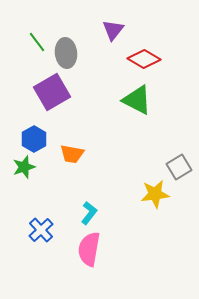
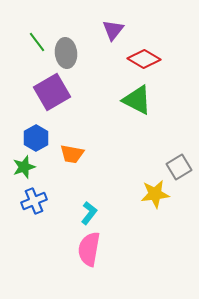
blue hexagon: moved 2 px right, 1 px up
blue cross: moved 7 px left, 29 px up; rotated 20 degrees clockwise
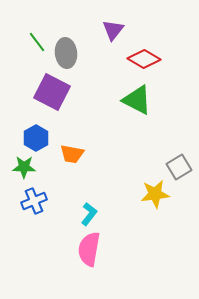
purple square: rotated 33 degrees counterclockwise
green star: rotated 20 degrees clockwise
cyan L-shape: moved 1 px down
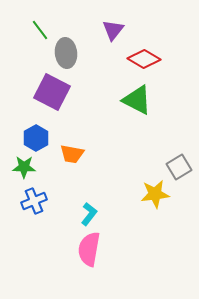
green line: moved 3 px right, 12 px up
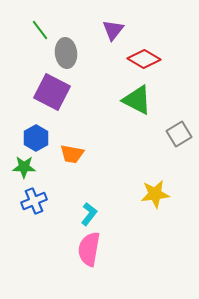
gray square: moved 33 px up
